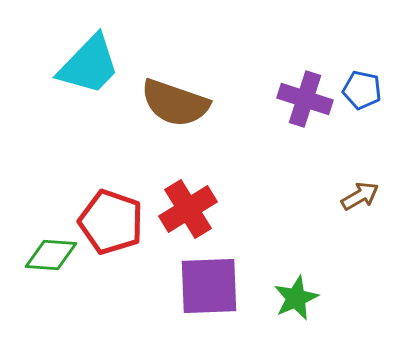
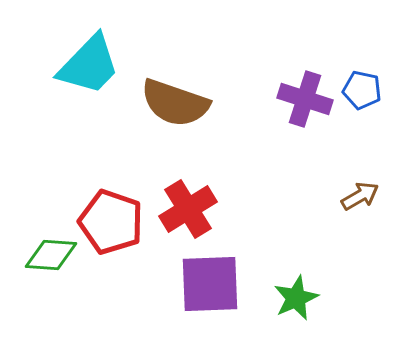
purple square: moved 1 px right, 2 px up
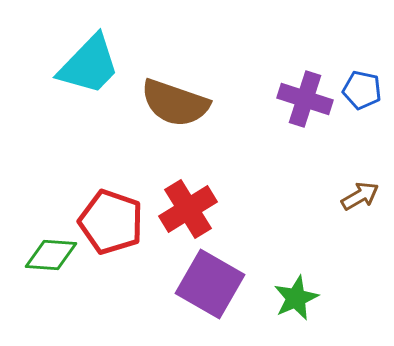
purple square: rotated 32 degrees clockwise
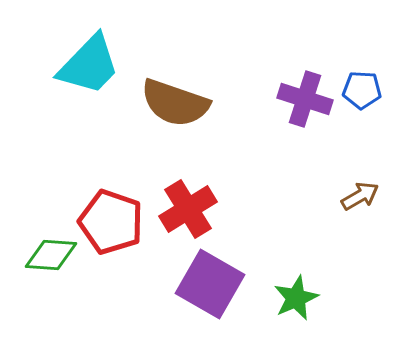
blue pentagon: rotated 9 degrees counterclockwise
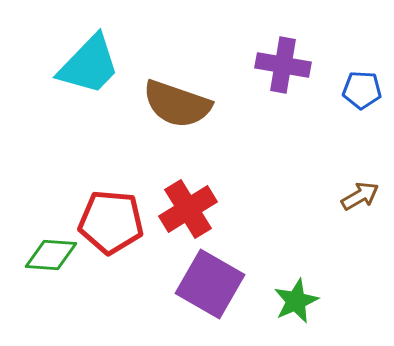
purple cross: moved 22 px left, 34 px up; rotated 8 degrees counterclockwise
brown semicircle: moved 2 px right, 1 px down
red pentagon: rotated 14 degrees counterclockwise
green star: moved 3 px down
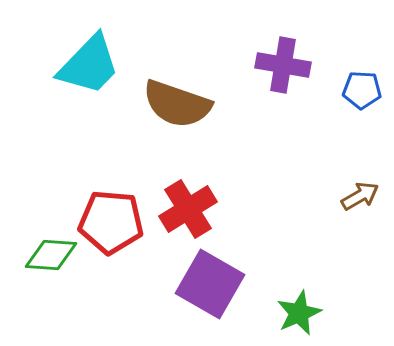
green star: moved 3 px right, 12 px down
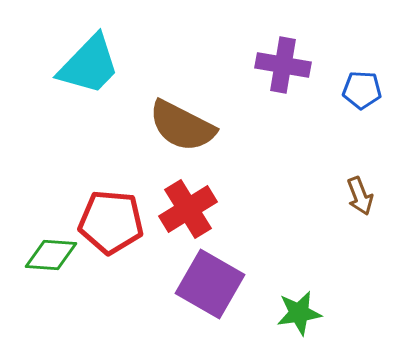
brown semicircle: moved 5 px right, 22 px down; rotated 8 degrees clockwise
brown arrow: rotated 99 degrees clockwise
green star: rotated 15 degrees clockwise
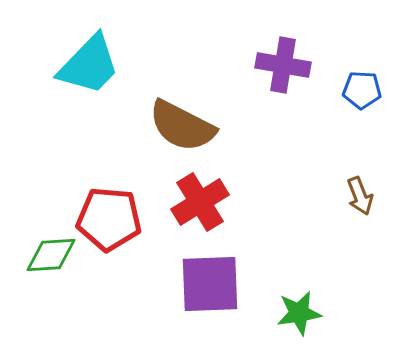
red cross: moved 12 px right, 7 px up
red pentagon: moved 2 px left, 3 px up
green diamond: rotated 8 degrees counterclockwise
purple square: rotated 32 degrees counterclockwise
